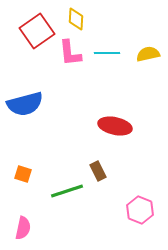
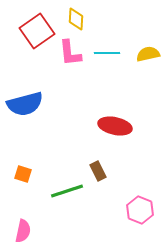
pink semicircle: moved 3 px down
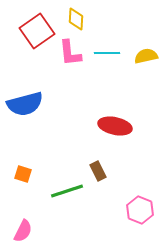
yellow semicircle: moved 2 px left, 2 px down
pink semicircle: rotated 15 degrees clockwise
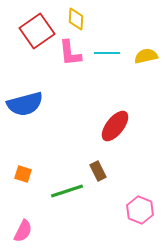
red ellipse: rotated 64 degrees counterclockwise
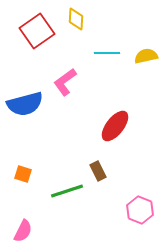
pink L-shape: moved 5 px left, 29 px down; rotated 60 degrees clockwise
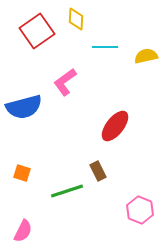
cyan line: moved 2 px left, 6 px up
blue semicircle: moved 1 px left, 3 px down
orange square: moved 1 px left, 1 px up
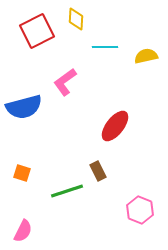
red square: rotated 8 degrees clockwise
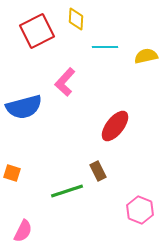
pink L-shape: rotated 12 degrees counterclockwise
orange square: moved 10 px left
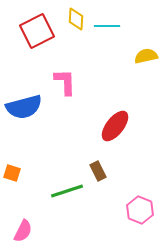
cyan line: moved 2 px right, 21 px up
pink L-shape: rotated 136 degrees clockwise
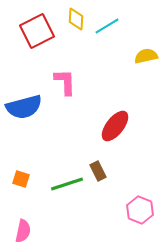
cyan line: rotated 30 degrees counterclockwise
orange square: moved 9 px right, 6 px down
green line: moved 7 px up
pink semicircle: rotated 15 degrees counterclockwise
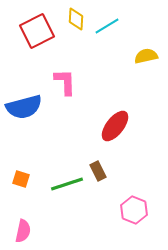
pink hexagon: moved 6 px left
